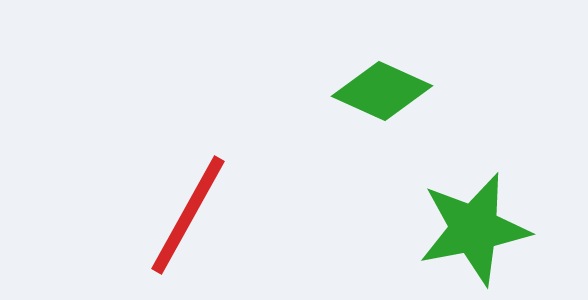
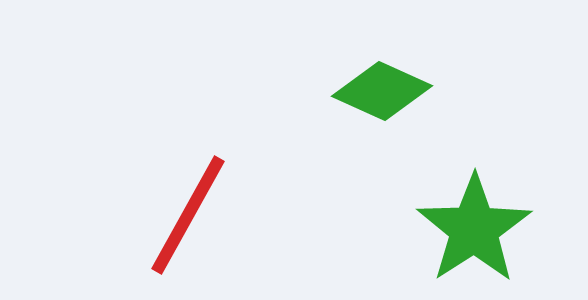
green star: rotated 22 degrees counterclockwise
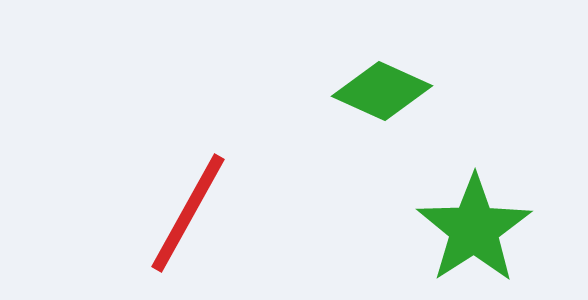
red line: moved 2 px up
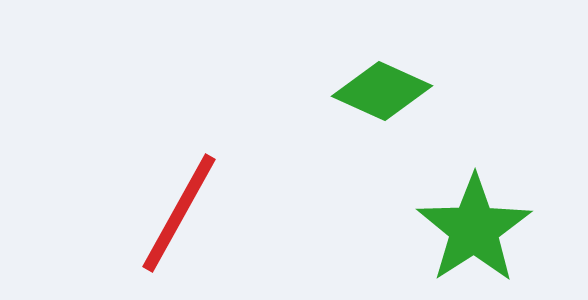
red line: moved 9 px left
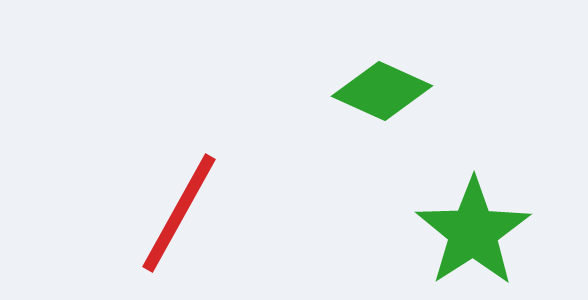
green star: moved 1 px left, 3 px down
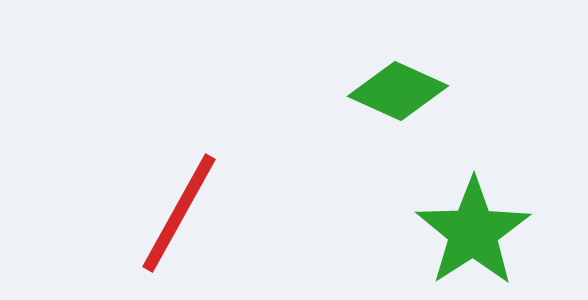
green diamond: moved 16 px right
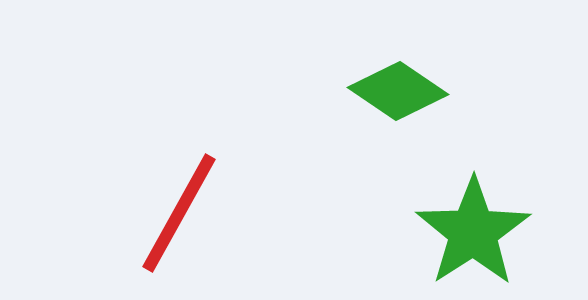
green diamond: rotated 10 degrees clockwise
